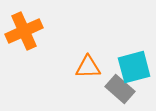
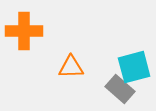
orange cross: rotated 24 degrees clockwise
orange triangle: moved 17 px left
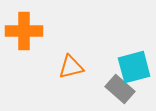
orange triangle: rotated 12 degrees counterclockwise
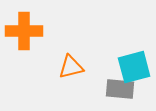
gray rectangle: rotated 36 degrees counterclockwise
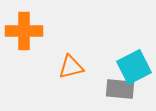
cyan square: rotated 12 degrees counterclockwise
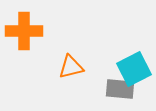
cyan square: moved 2 px down
